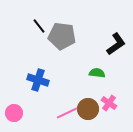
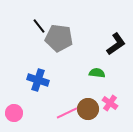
gray pentagon: moved 3 px left, 2 px down
pink cross: moved 1 px right
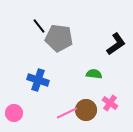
green semicircle: moved 3 px left, 1 px down
brown circle: moved 2 px left, 1 px down
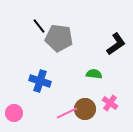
blue cross: moved 2 px right, 1 px down
brown circle: moved 1 px left, 1 px up
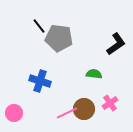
pink cross: rotated 21 degrees clockwise
brown circle: moved 1 px left
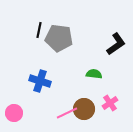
black line: moved 4 px down; rotated 49 degrees clockwise
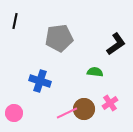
black line: moved 24 px left, 9 px up
gray pentagon: rotated 16 degrees counterclockwise
green semicircle: moved 1 px right, 2 px up
